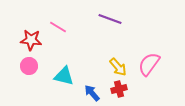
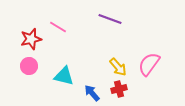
red star: moved 1 px up; rotated 20 degrees counterclockwise
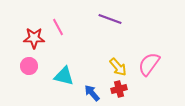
pink line: rotated 30 degrees clockwise
red star: moved 3 px right, 1 px up; rotated 15 degrees clockwise
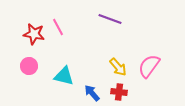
red star: moved 4 px up; rotated 10 degrees clockwise
pink semicircle: moved 2 px down
red cross: moved 3 px down; rotated 21 degrees clockwise
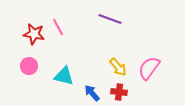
pink semicircle: moved 2 px down
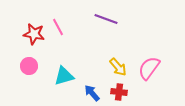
purple line: moved 4 px left
cyan triangle: rotated 30 degrees counterclockwise
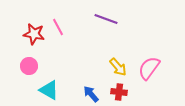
cyan triangle: moved 15 px left, 14 px down; rotated 45 degrees clockwise
blue arrow: moved 1 px left, 1 px down
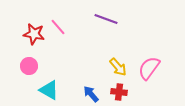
pink line: rotated 12 degrees counterclockwise
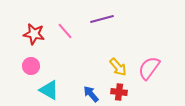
purple line: moved 4 px left; rotated 35 degrees counterclockwise
pink line: moved 7 px right, 4 px down
pink circle: moved 2 px right
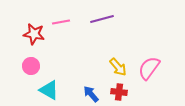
pink line: moved 4 px left, 9 px up; rotated 60 degrees counterclockwise
